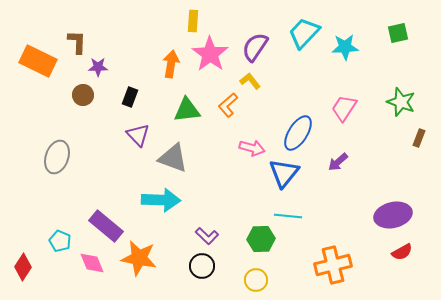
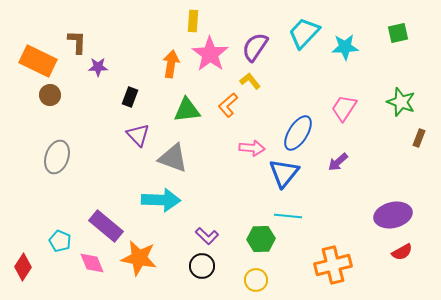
brown circle: moved 33 px left
pink arrow: rotated 10 degrees counterclockwise
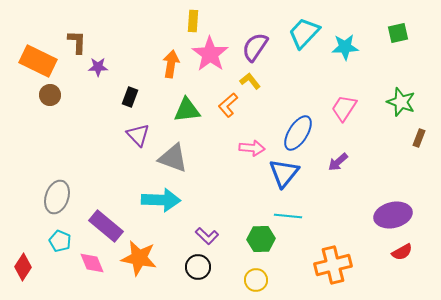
gray ellipse: moved 40 px down
black circle: moved 4 px left, 1 px down
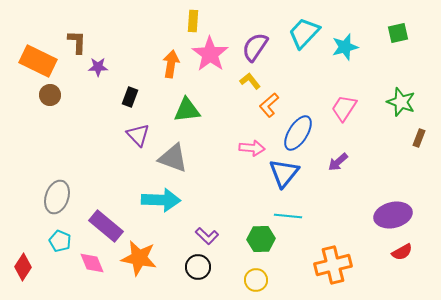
cyan star: rotated 12 degrees counterclockwise
orange L-shape: moved 41 px right
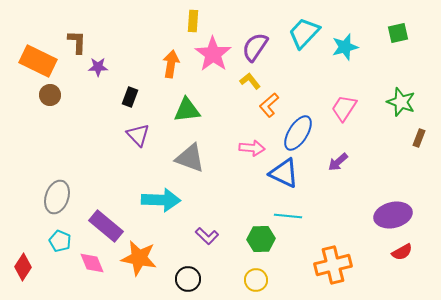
pink star: moved 3 px right
gray triangle: moved 17 px right
blue triangle: rotated 44 degrees counterclockwise
black circle: moved 10 px left, 12 px down
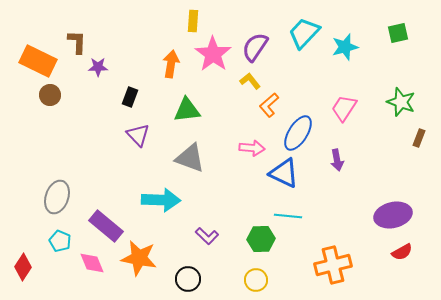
purple arrow: moved 1 px left, 2 px up; rotated 60 degrees counterclockwise
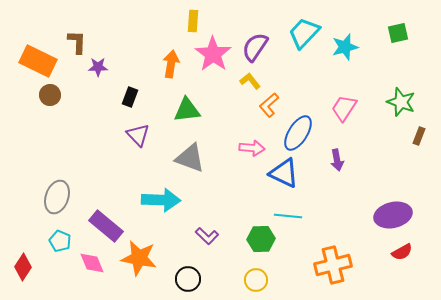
brown rectangle: moved 2 px up
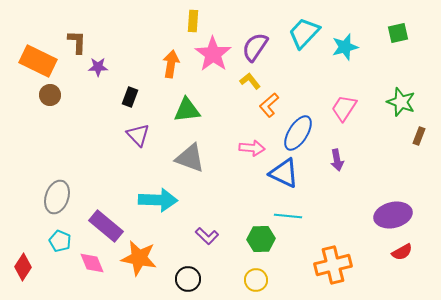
cyan arrow: moved 3 px left
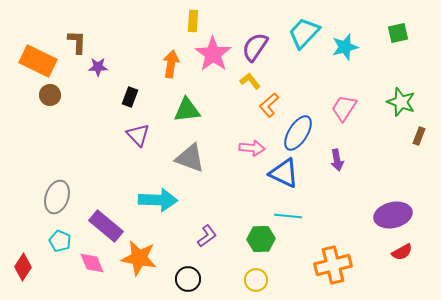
purple L-shape: rotated 80 degrees counterclockwise
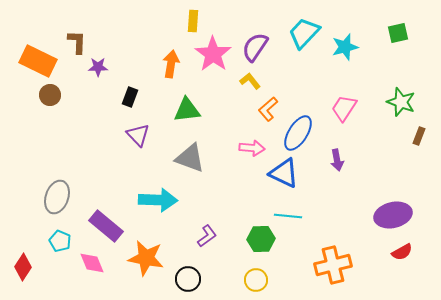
orange L-shape: moved 1 px left, 4 px down
orange star: moved 7 px right
